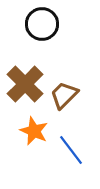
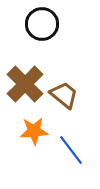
brown trapezoid: rotated 84 degrees clockwise
orange star: rotated 28 degrees counterclockwise
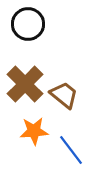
black circle: moved 14 px left
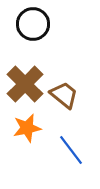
black circle: moved 5 px right
orange star: moved 7 px left, 3 px up; rotated 8 degrees counterclockwise
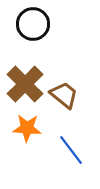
orange star: rotated 16 degrees clockwise
